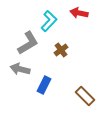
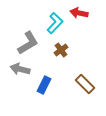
cyan L-shape: moved 6 px right, 2 px down
brown rectangle: moved 12 px up
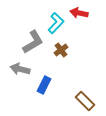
cyan L-shape: moved 1 px right
gray L-shape: moved 5 px right, 1 px up
brown rectangle: moved 17 px down
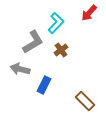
red arrow: moved 10 px right; rotated 60 degrees counterclockwise
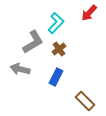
brown cross: moved 2 px left, 1 px up
blue rectangle: moved 12 px right, 8 px up
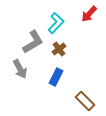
red arrow: moved 1 px down
gray arrow: rotated 132 degrees counterclockwise
